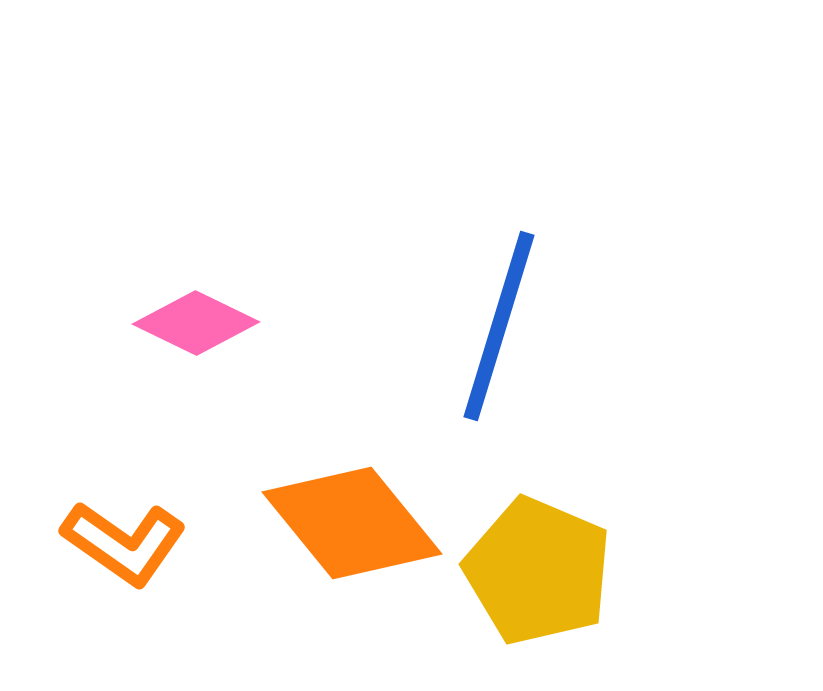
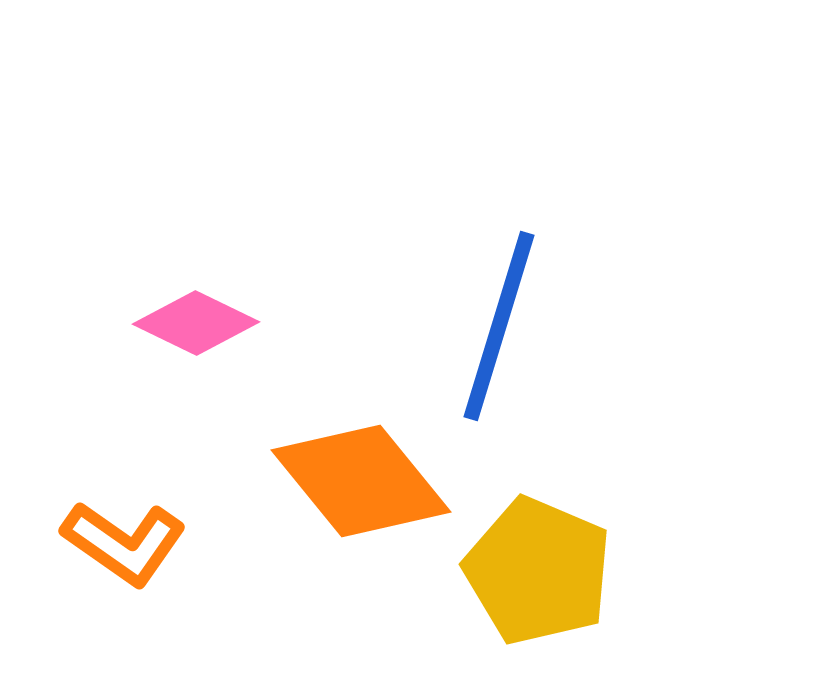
orange diamond: moved 9 px right, 42 px up
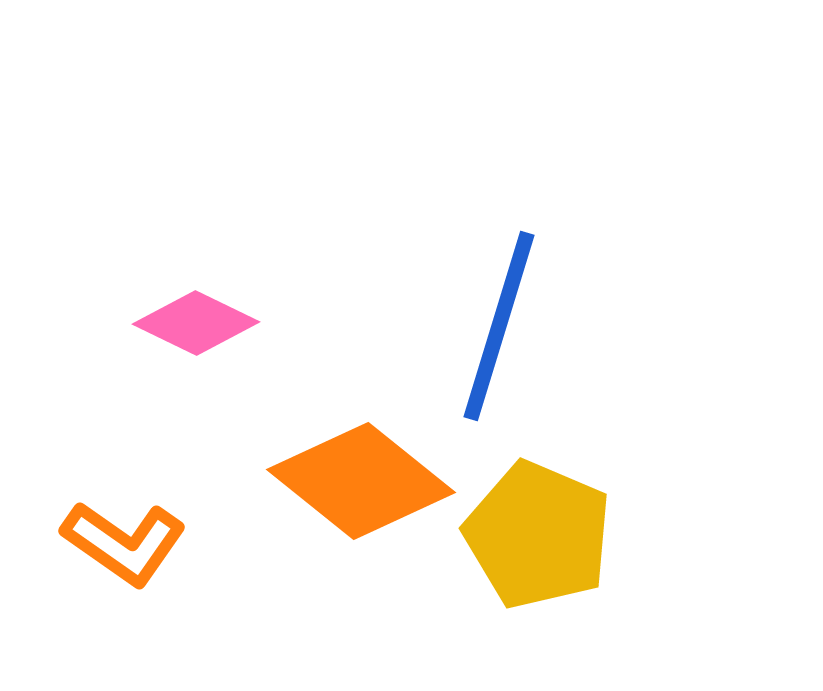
orange diamond: rotated 12 degrees counterclockwise
yellow pentagon: moved 36 px up
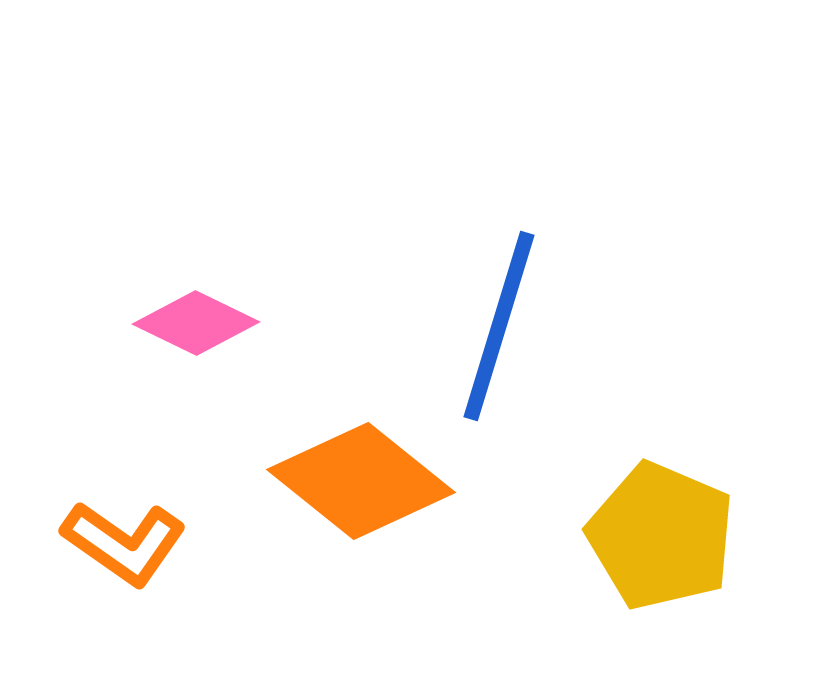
yellow pentagon: moved 123 px right, 1 px down
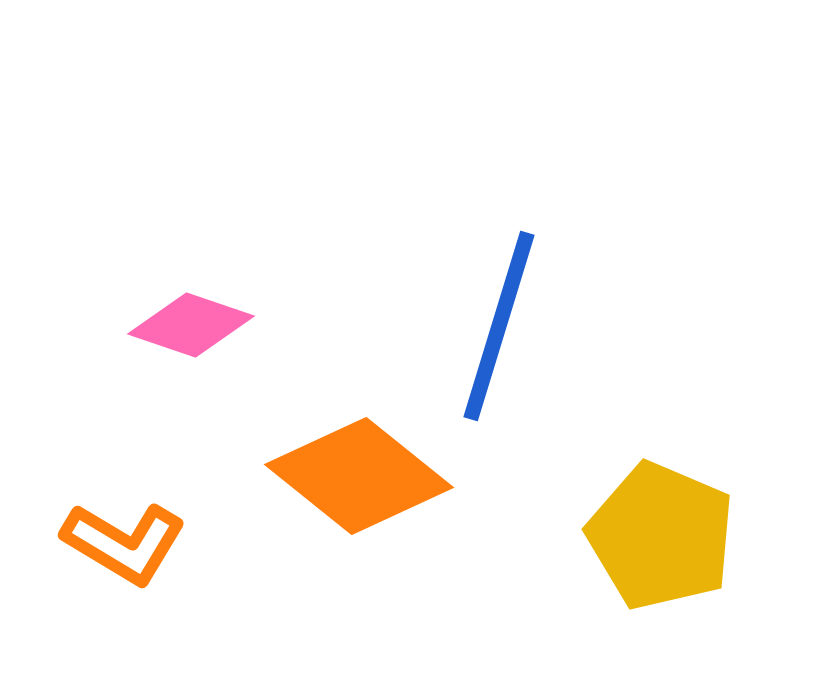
pink diamond: moved 5 px left, 2 px down; rotated 7 degrees counterclockwise
orange diamond: moved 2 px left, 5 px up
orange L-shape: rotated 4 degrees counterclockwise
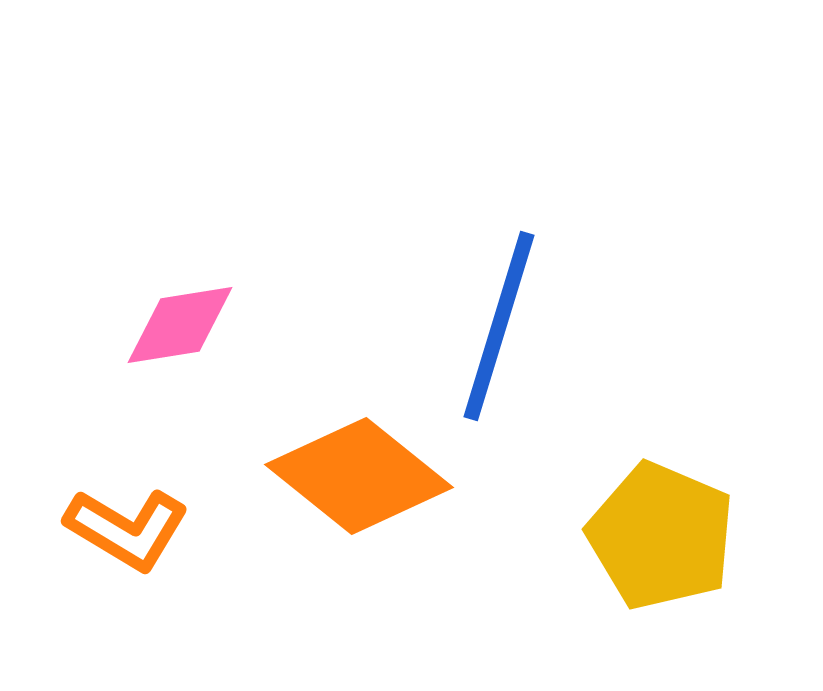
pink diamond: moved 11 px left; rotated 28 degrees counterclockwise
orange L-shape: moved 3 px right, 14 px up
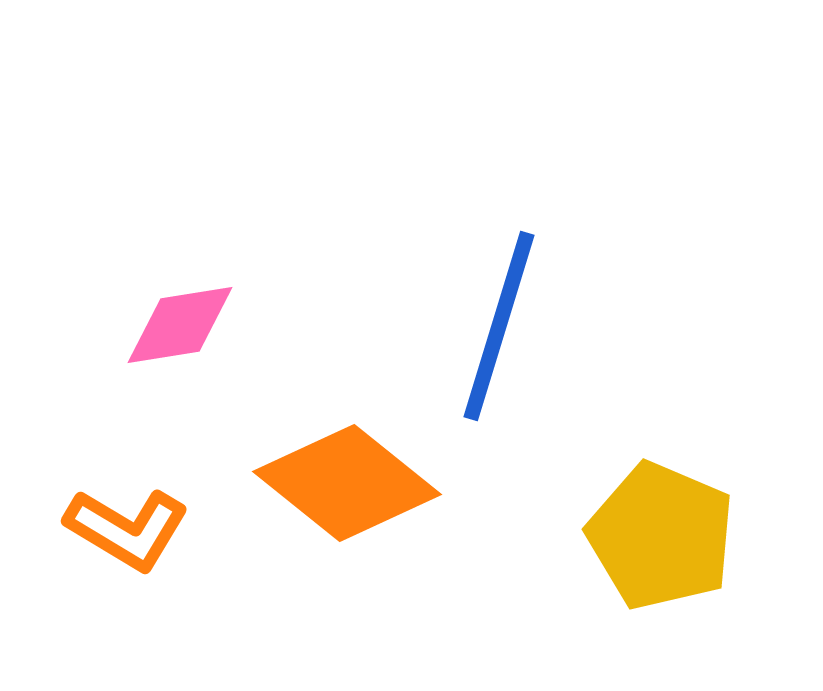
orange diamond: moved 12 px left, 7 px down
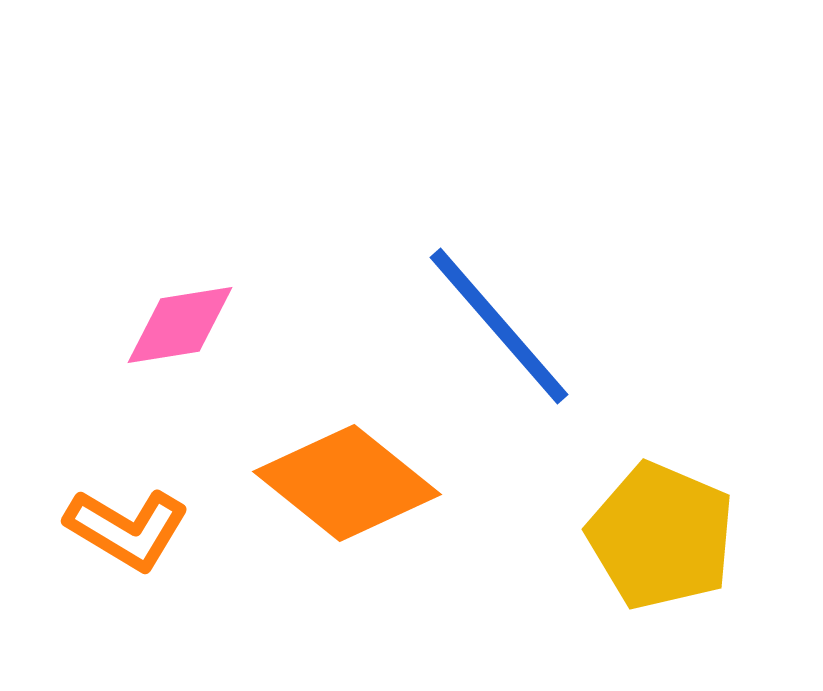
blue line: rotated 58 degrees counterclockwise
